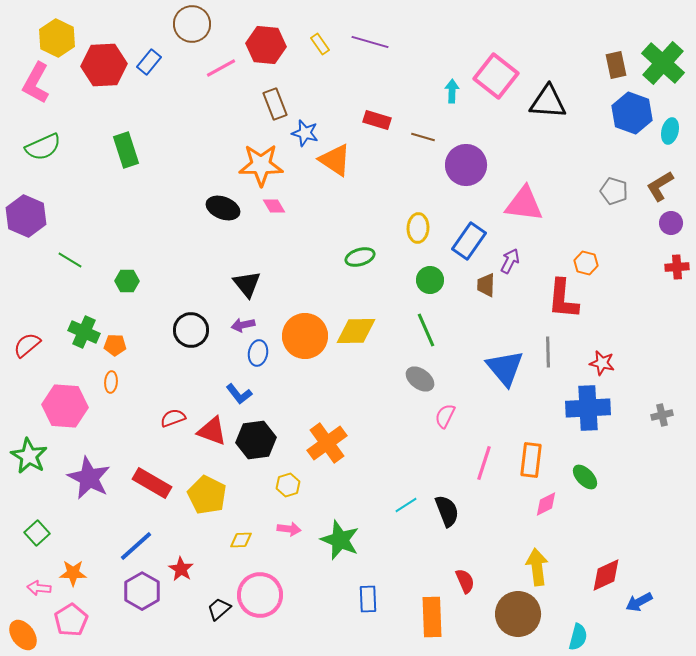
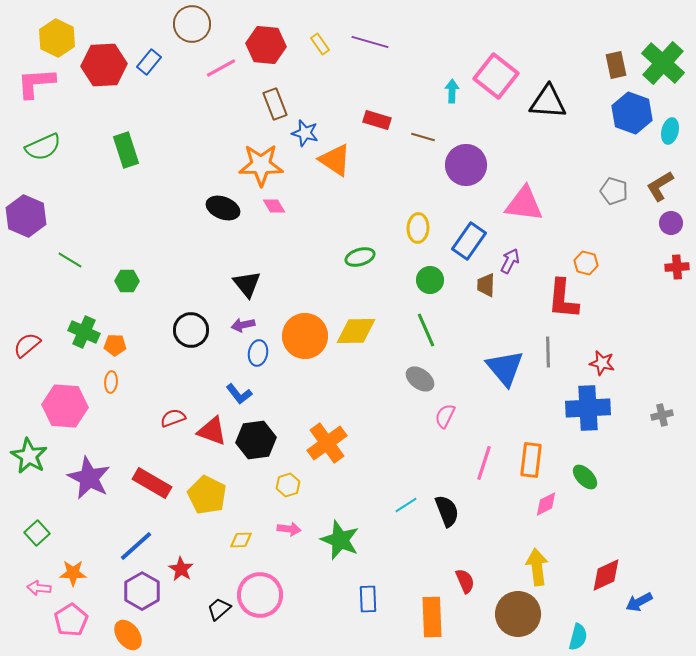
pink L-shape at (36, 83): rotated 57 degrees clockwise
orange ellipse at (23, 635): moved 105 px right
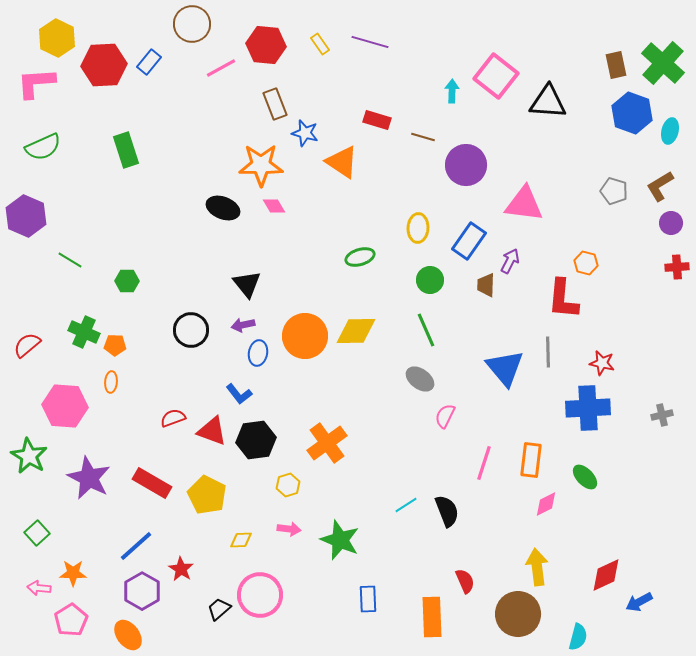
orange triangle at (335, 160): moved 7 px right, 2 px down
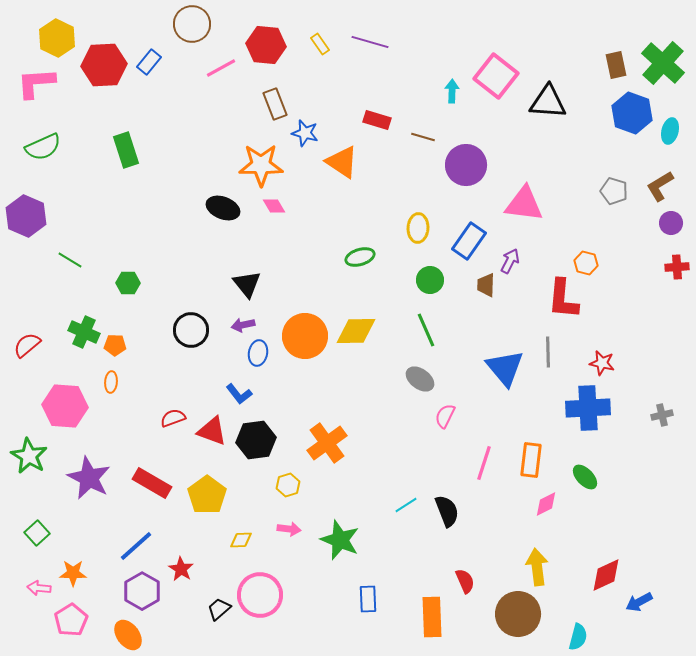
green hexagon at (127, 281): moved 1 px right, 2 px down
yellow pentagon at (207, 495): rotated 9 degrees clockwise
